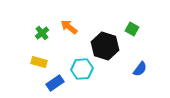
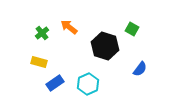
cyan hexagon: moved 6 px right, 15 px down; rotated 20 degrees counterclockwise
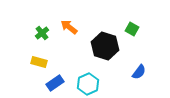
blue semicircle: moved 1 px left, 3 px down
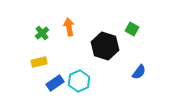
orange arrow: rotated 42 degrees clockwise
yellow rectangle: rotated 28 degrees counterclockwise
cyan hexagon: moved 9 px left, 3 px up
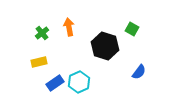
cyan hexagon: moved 1 px down
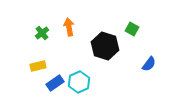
yellow rectangle: moved 1 px left, 4 px down
blue semicircle: moved 10 px right, 8 px up
